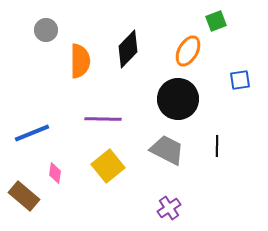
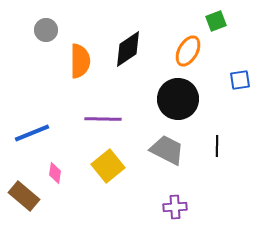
black diamond: rotated 12 degrees clockwise
purple cross: moved 6 px right, 1 px up; rotated 30 degrees clockwise
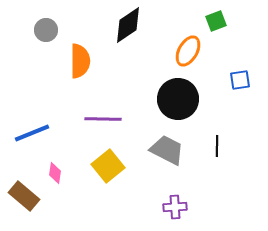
black diamond: moved 24 px up
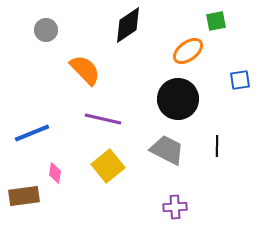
green square: rotated 10 degrees clockwise
orange ellipse: rotated 24 degrees clockwise
orange semicircle: moved 5 px right, 9 px down; rotated 44 degrees counterclockwise
purple line: rotated 12 degrees clockwise
brown rectangle: rotated 48 degrees counterclockwise
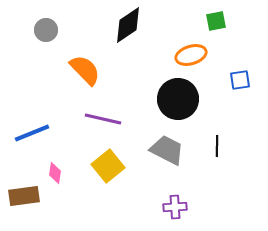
orange ellipse: moved 3 px right, 4 px down; rotated 20 degrees clockwise
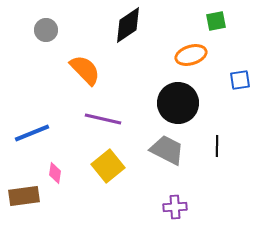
black circle: moved 4 px down
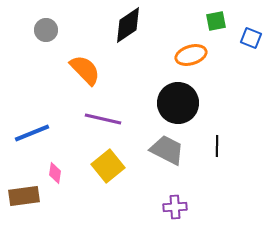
blue square: moved 11 px right, 42 px up; rotated 30 degrees clockwise
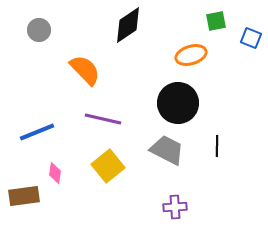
gray circle: moved 7 px left
blue line: moved 5 px right, 1 px up
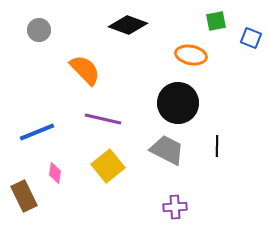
black diamond: rotated 54 degrees clockwise
orange ellipse: rotated 28 degrees clockwise
brown rectangle: rotated 72 degrees clockwise
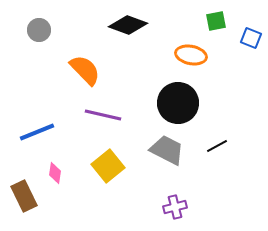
purple line: moved 4 px up
black line: rotated 60 degrees clockwise
purple cross: rotated 10 degrees counterclockwise
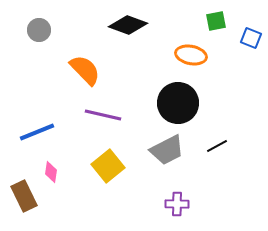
gray trapezoid: rotated 126 degrees clockwise
pink diamond: moved 4 px left, 1 px up
purple cross: moved 2 px right, 3 px up; rotated 15 degrees clockwise
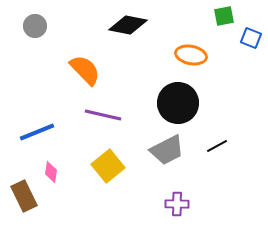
green square: moved 8 px right, 5 px up
black diamond: rotated 9 degrees counterclockwise
gray circle: moved 4 px left, 4 px up
